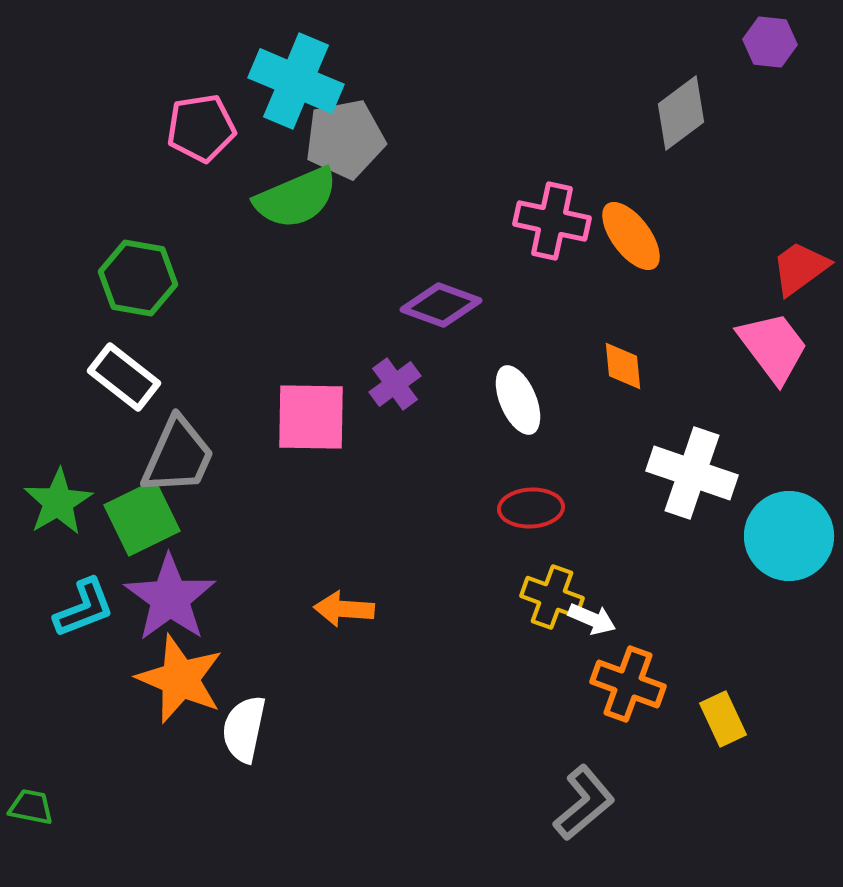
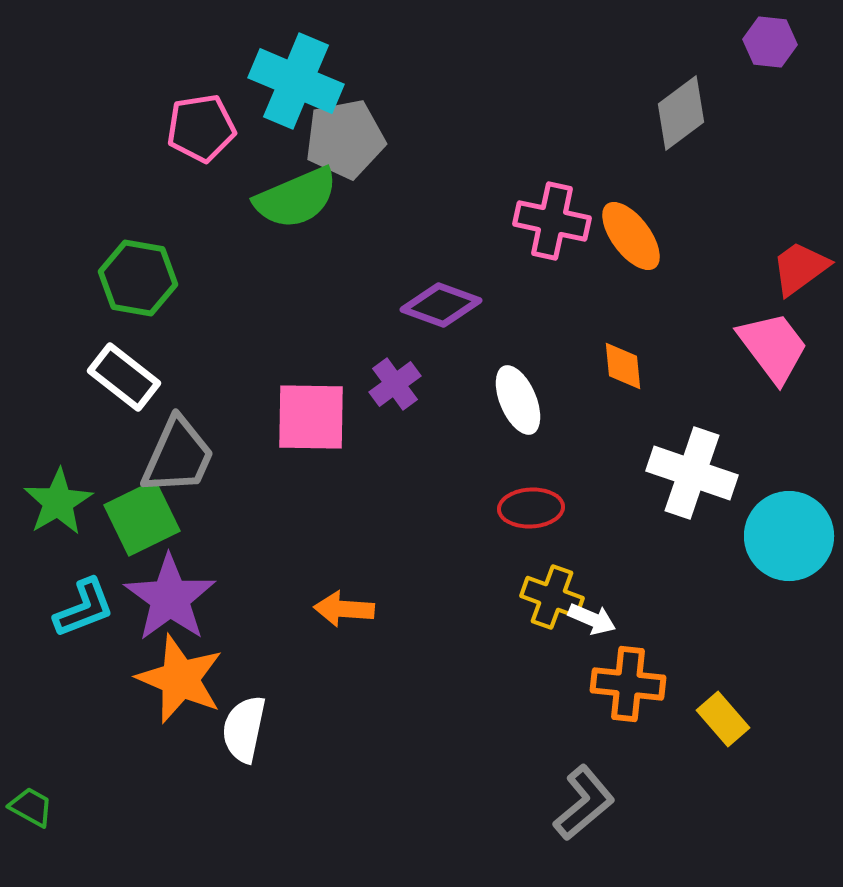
orange cross: rotated 14 degrees counterclockwise
yellow rectangle: rotated 16 degrees counterclockwise
green trapezoid: rotated 18 degrees clockwise
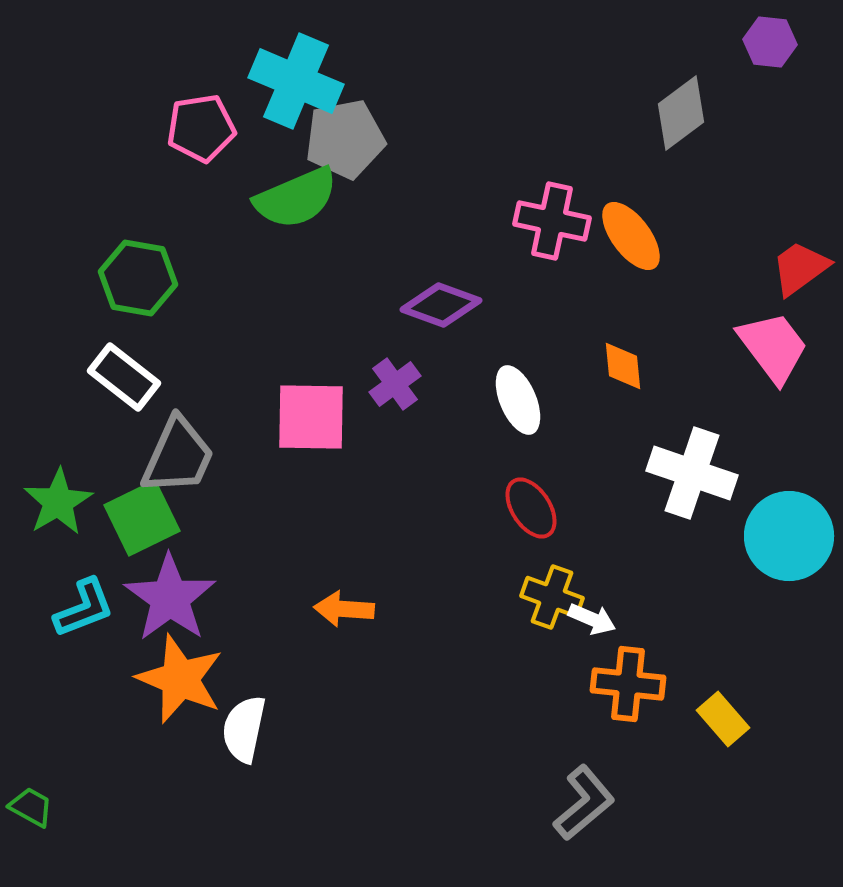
red ellipse: rotated 60 degrees clockwise
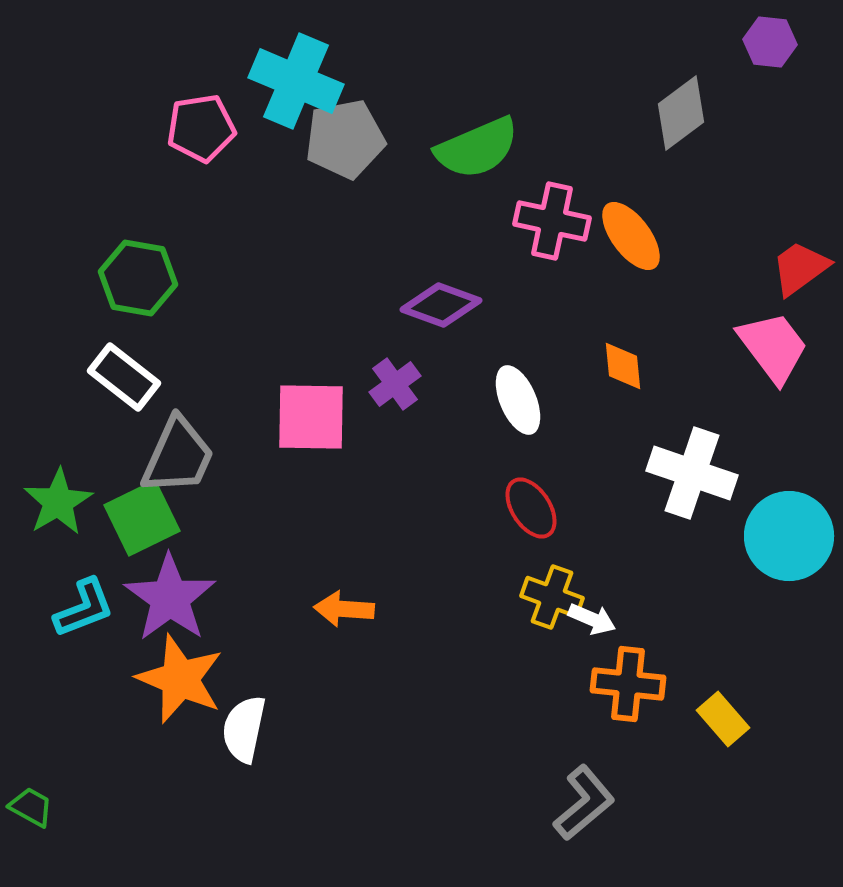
green semicircle: moved 181 px right, 50 px up
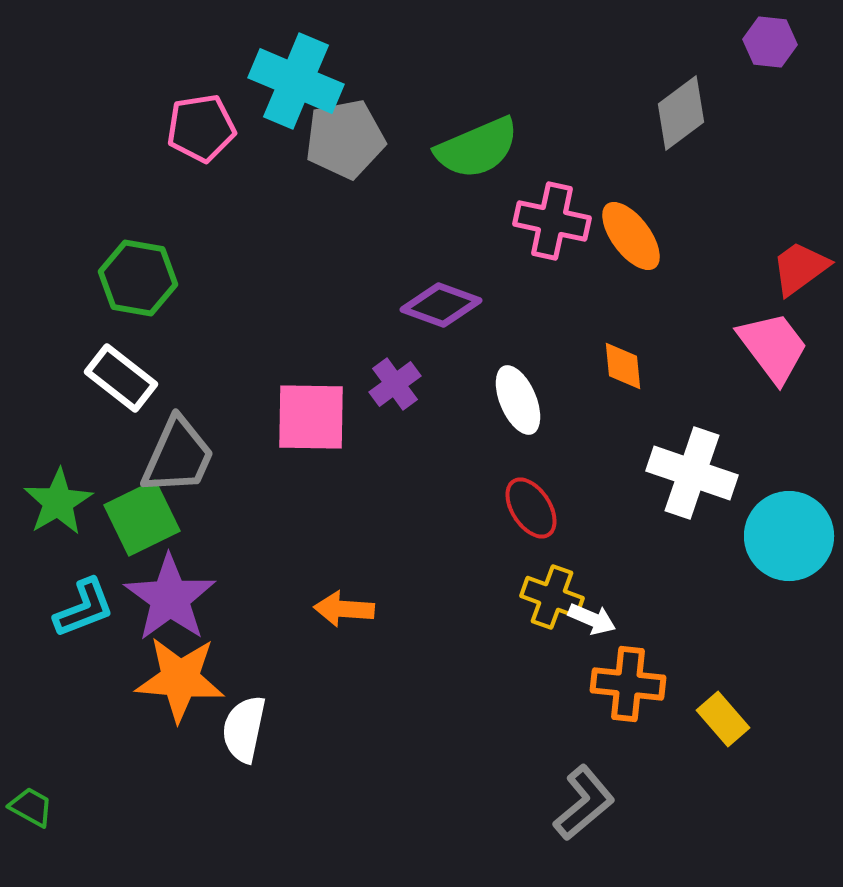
white rectangle: moved 3 px left, 1 px down
orange star: rotated 18 degrees counterclockwise
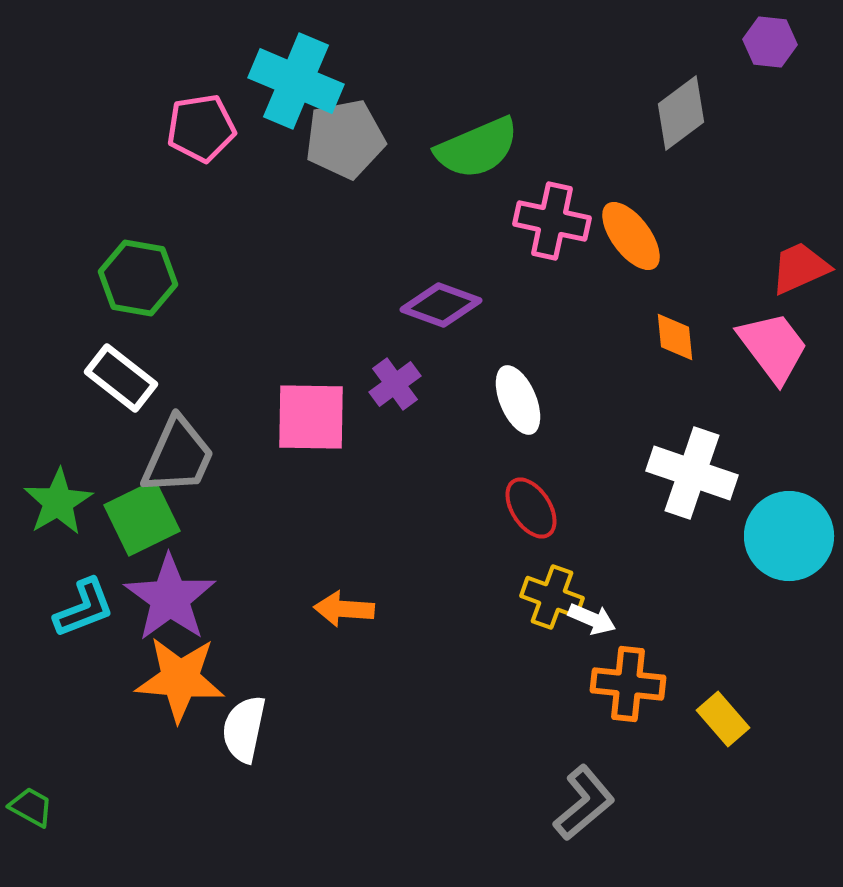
red trapezoid: rotated 12 degrees clockwise
orange diamond: moved 52 px right, 29 px up
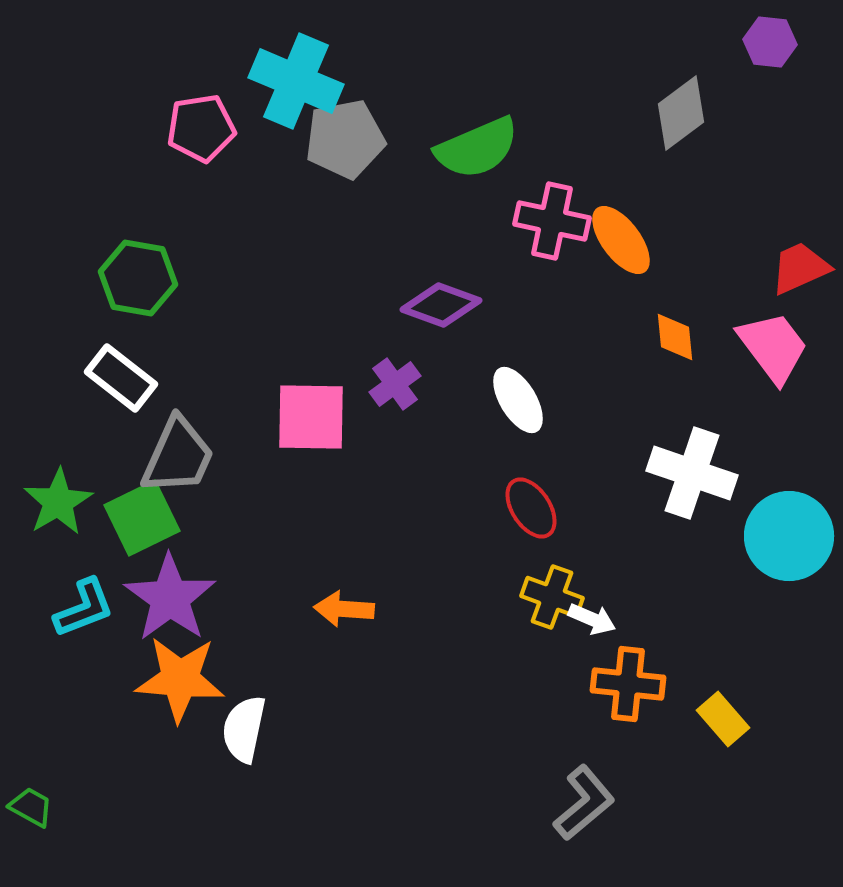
orange ellipse: moved 10 px left, 4 px down
white ellipse: rotated 8 degrees counterclockwise
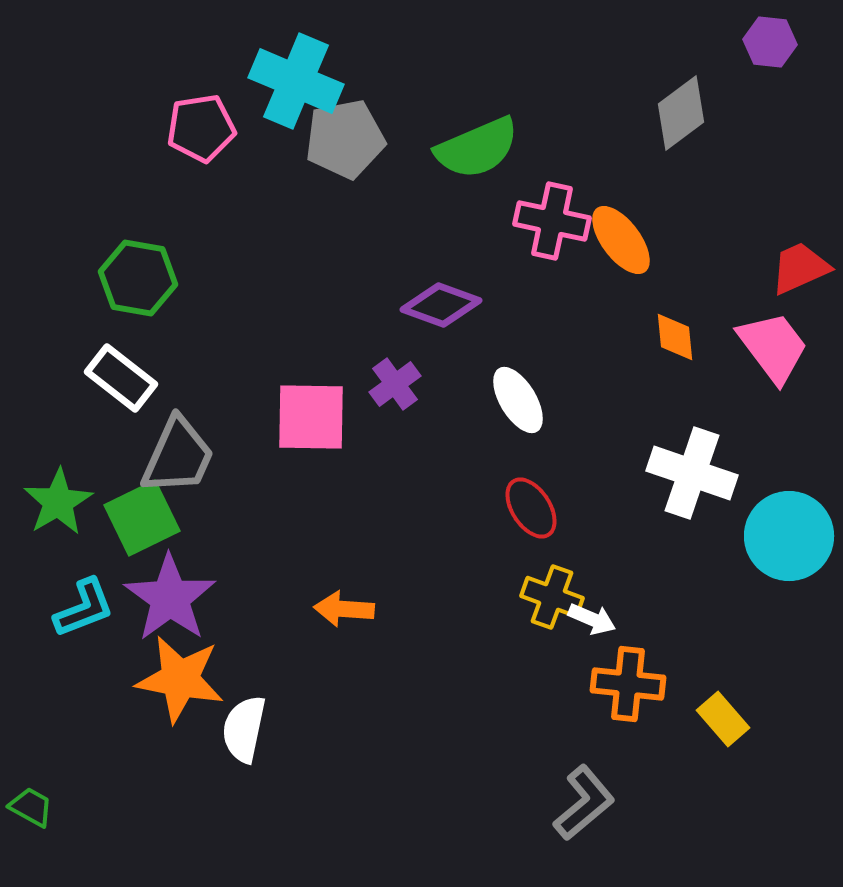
orange star: rotated 6 degrees clockwise
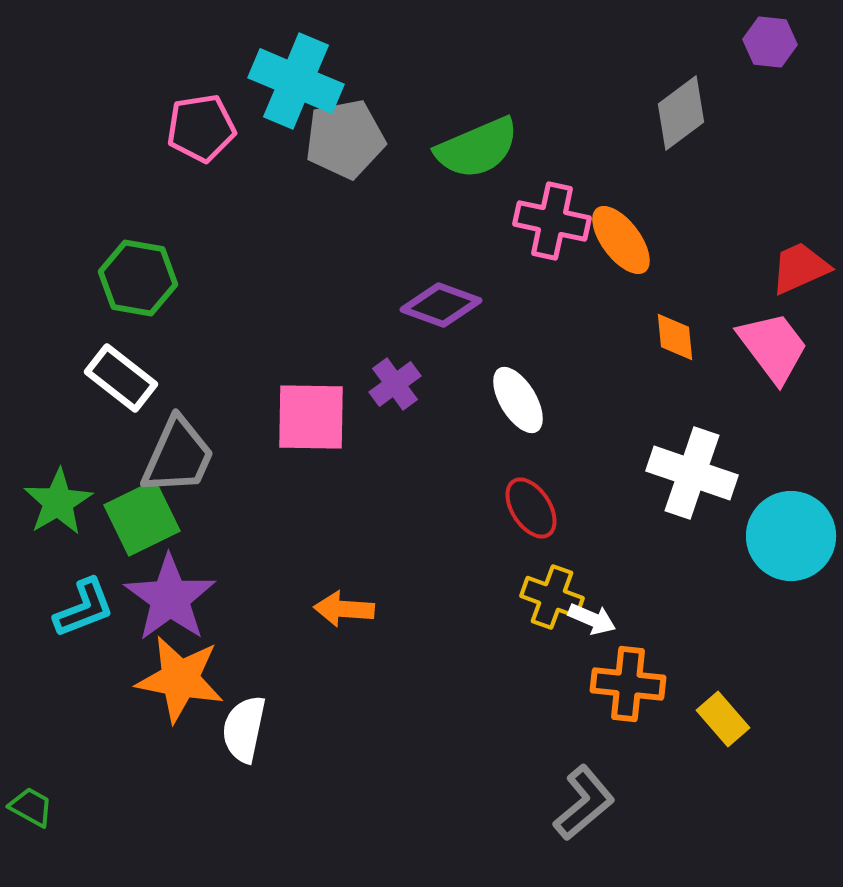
cyan circle: moved 2 px right
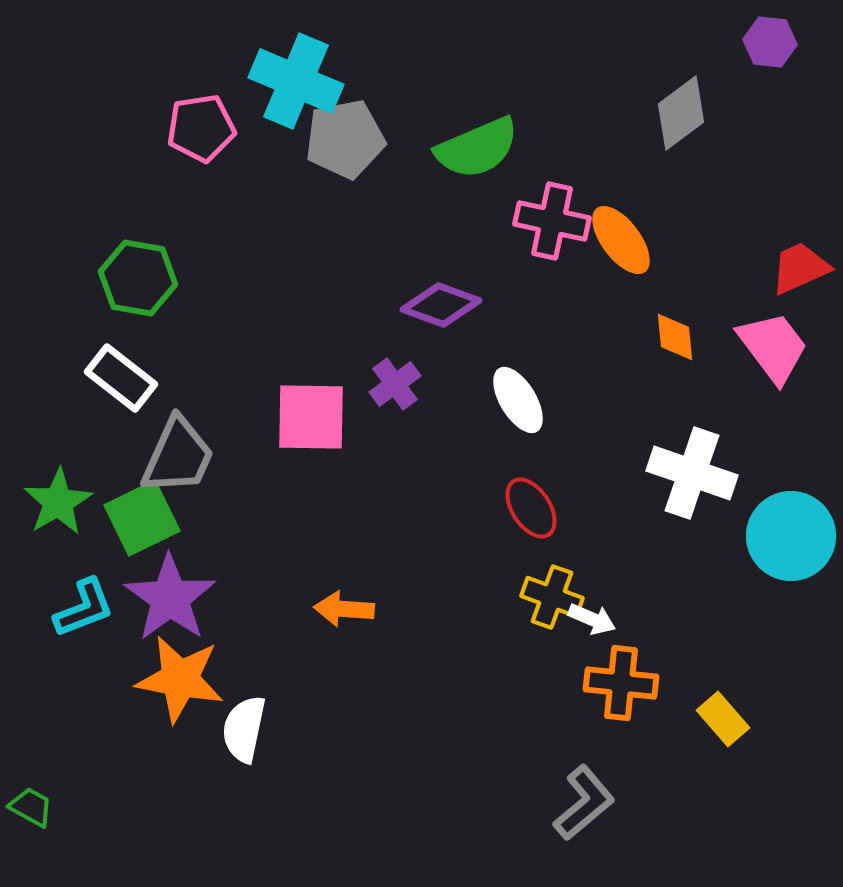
orange cross: moved 7 px left, 1 px up
